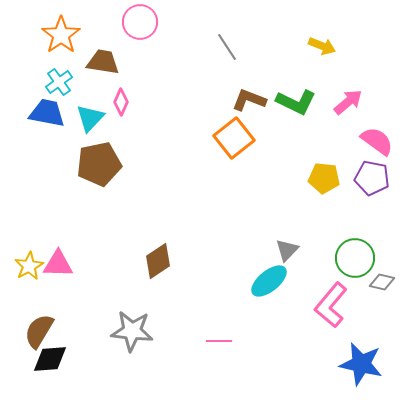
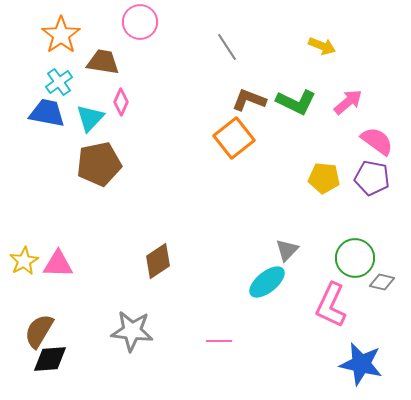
yellow star: moved 5 px left, 5 px up
cyan ellipse: moved 2 px left, 1 px down
pink L-shape: rotated 15 degrees counterclockwise
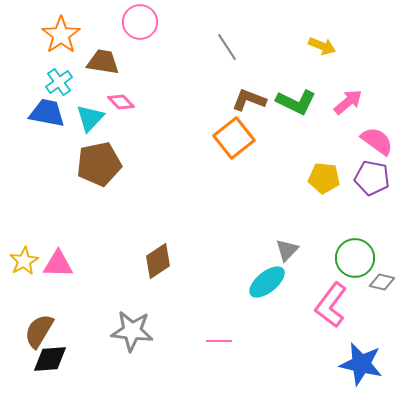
pink diamond: rotated 68 degrees counterclockwise
pink L-shape: rotated 12 degrees clockwise
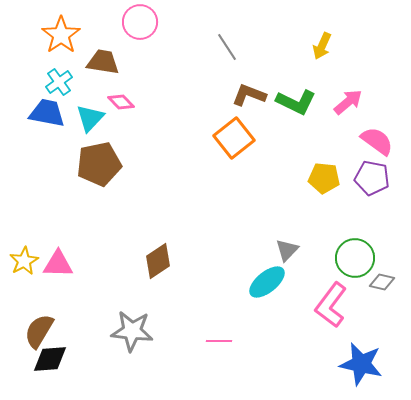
yellow arrow: rotated 92 degrees clockwise
brown L-shape: moved 5 px up
